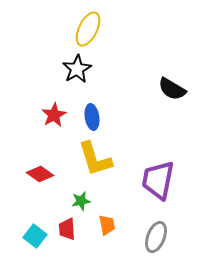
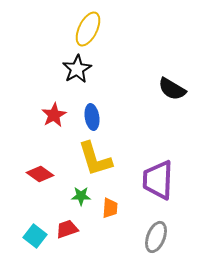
purple trapezoid: rotated 9 degrees counterclockwise
green star: moved 5 px up; rotated 12 degrees clockwise
orange trapezoid: moved 3 px right, 17 px up; rotated 15 degrees clockwise
red trapezoid: rotated 75 degrees clockwise
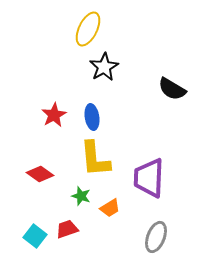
black star: moved 27 px right, 2 px up
yellow L-shape: rotated 12 degrees clockwise
purple trapezoid: moved 9 px left, 2 px up
green star: rotated 18 degrees clockwise
orange trapezoid: rotated 55 degrees clockwise
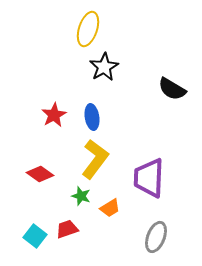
yellow ellipse: rotated 8 degrees counterclockwise
yellow L-shape: rotated 138 degrees counterclockwise
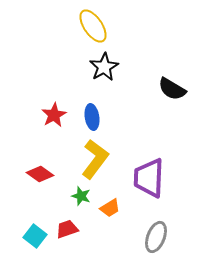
yellow ellipse: moved 5 px right, 3 px up; rotated 52 degrees counterclockwise
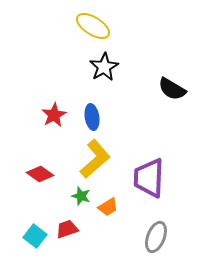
yellow ellipse: rotated 24 degrees counterclockwise
yellow L-shape: rotated 12 degrees clockwise
orange trapezoid: moved 2 px left, 1 px up
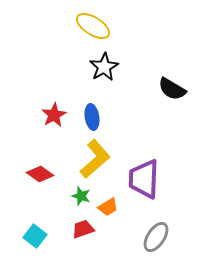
purple trapezoid: moved 5 px left, 1 px down
red trapezoid: moved 16 px right
gray ellipse: rotated 12 degrees clockwise
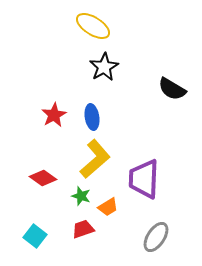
red diamond: moved 3 px right, 4 px down
